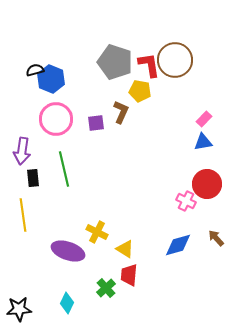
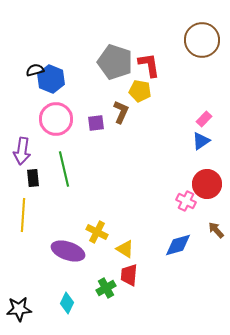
brown circle: moved 27 px right, 20 px up
blue triangle: moved 2 px left, 1 px up; rotated 24 degrees counterclockwise
yellow line: rotated 12 degrees clockwise
brown arrow: moved 8 px up
green cross: rotated 12 degrees clockwise
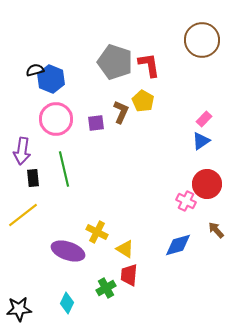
yellow pentagon: moved 3 px right, 10 px down; rotated 20 degrees clockwise
yellow line: rotated 48 degrees clockwise
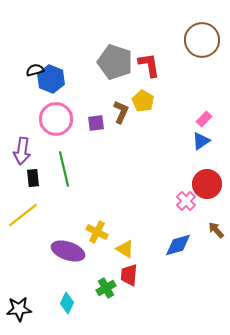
pink cross: rotated 18 degrees clockwise
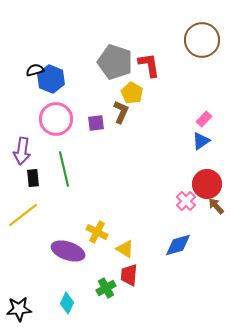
yellow pentagon: moved 11 px left, 8 px up
brown arrow: moved 24 px up
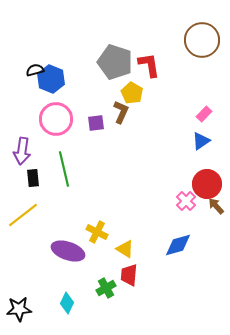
pink rectangle: moved 5 px up
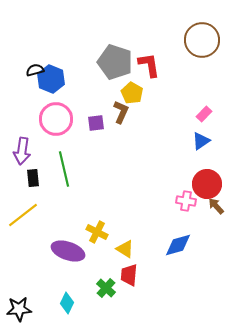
pink cross: rotated 36 degrees counterclockwise
green cross: rotated 18 degrees counterclockwise
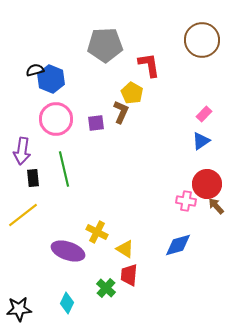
gray pentagon: moved 10 px left, 17 px up; rotated 20 degrees counterclockwise
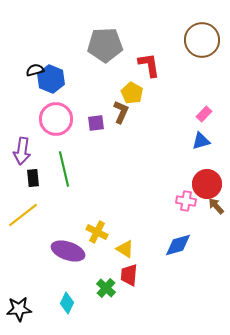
blue triangle: rotated 18 degrees clockwise
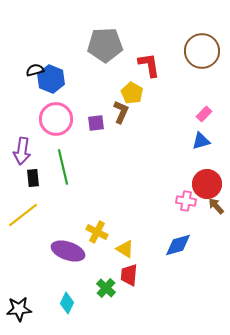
brown circle: moved 11 px down
green line: moved 1 px left, 2 px up
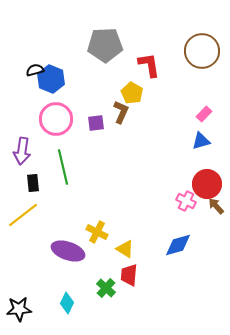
black rectangle: moved 5 px down
pink cross: rotated 18 degrees clockwise
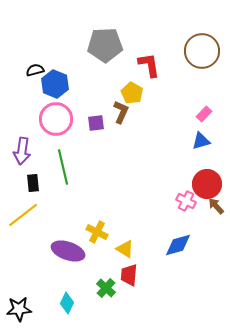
blue hexagon: moved 4 px right, 5 px down
